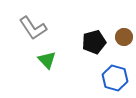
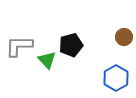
gray L-shape: moved 14 px left, 18 px down; rotated 124 degrees clockwise
black pentagon: moved 23 px left, 3 px down
blue hexagon: moved 1 px right; rotated 15 degrees clockwise
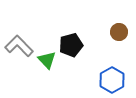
brown circle: moved 5 px left, 5 px up
gray L-shape: rotated 44 degrees clockwise
blue hexagon: moved 4 px left, 2 px down
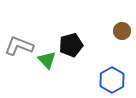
brown circle: moved 3 px right, 1 px up
gray L-shape: rotated 24 degrees counterclockwise
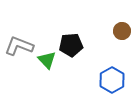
black pentagon: rotated 10 degrees clockwise
